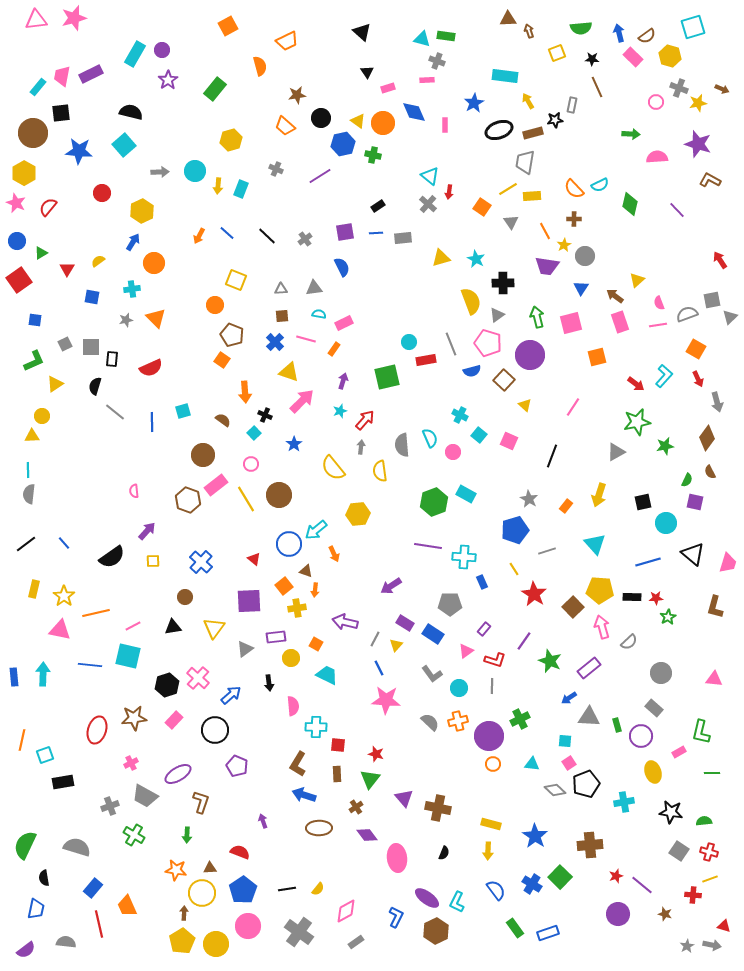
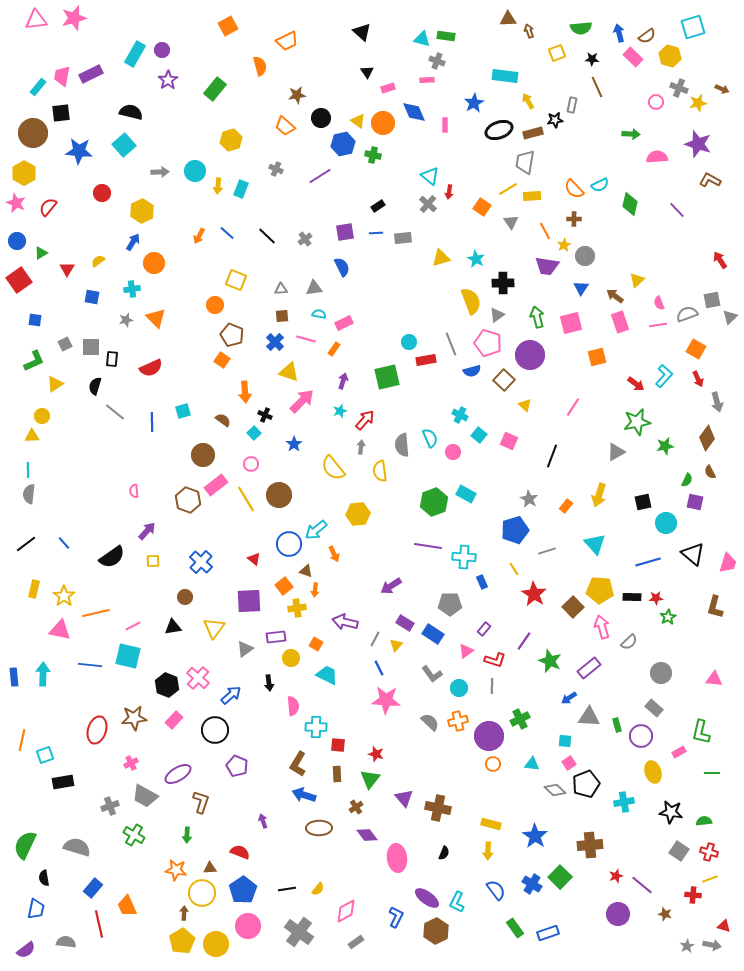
black hexagon at (167, 685): rotated 20 degrees counterclockwise
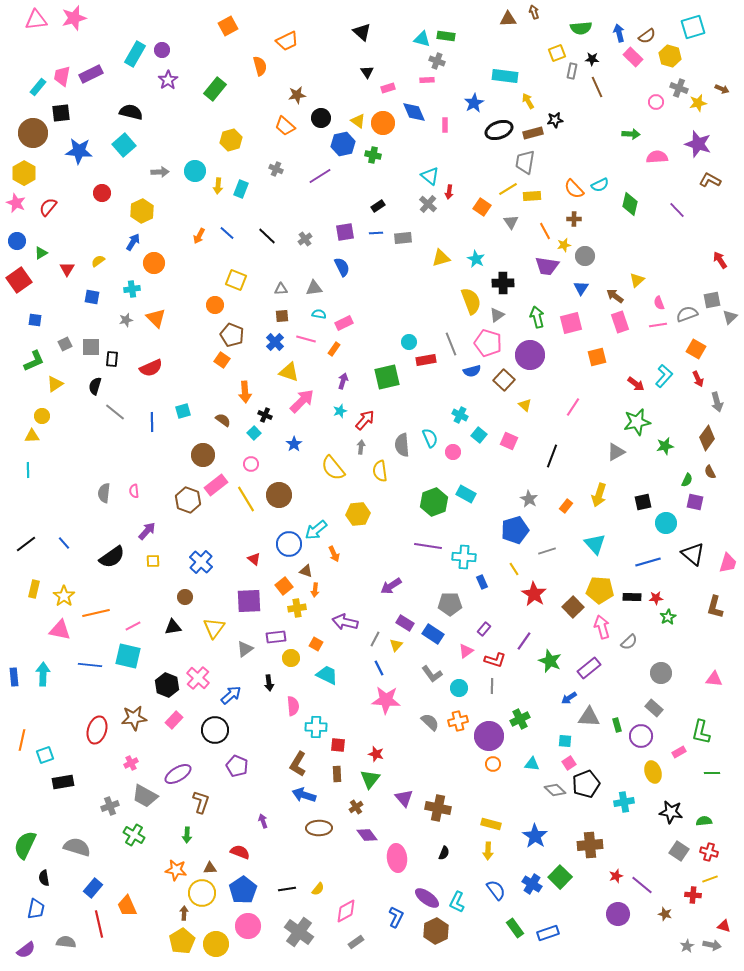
brown arrow at (529, 31): moved 5 px right, 19 px up
gray rectangle at (572, 105): moved 34 px up
yellow star at (564, 245): rotated 16 degrees clockwise
gray semicircle at (29, 494): moved 75 px right, 1 px up
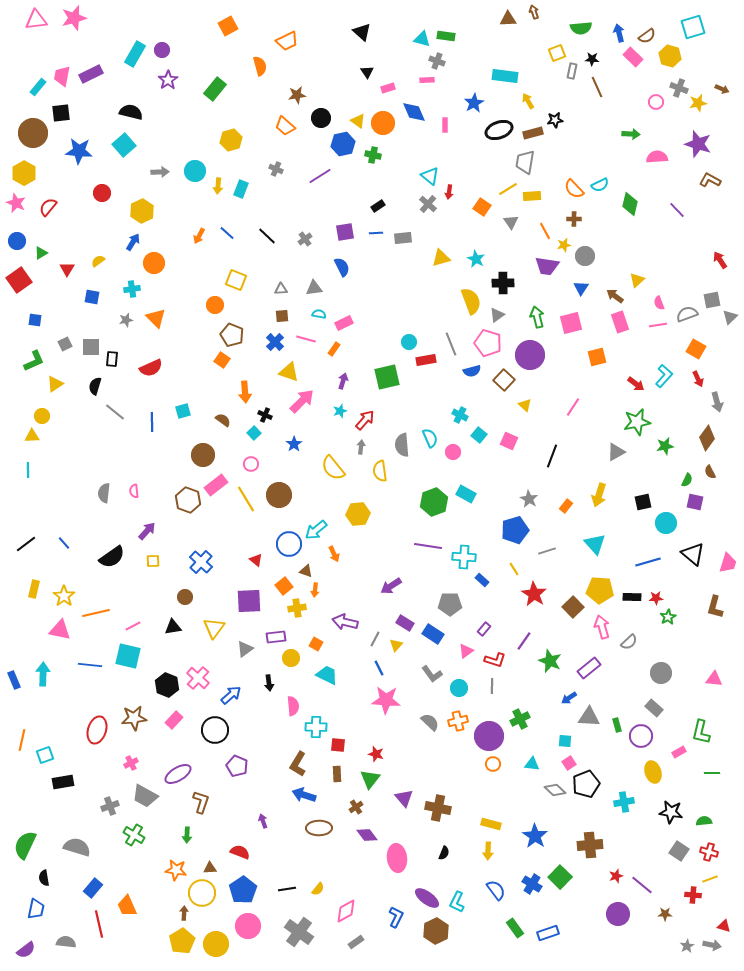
red triangle at (254, 559): moved 2 px right, 1 px down
blue rectangle at (482, 582): moved 2 px up; rotated 24 degrees counterclockwise
blue rectangle at (14, 677): moved 3 px down; rotated 18 degrees counterclockwise
brown star at (665, 914): rotated 16 degrees counterclockwise
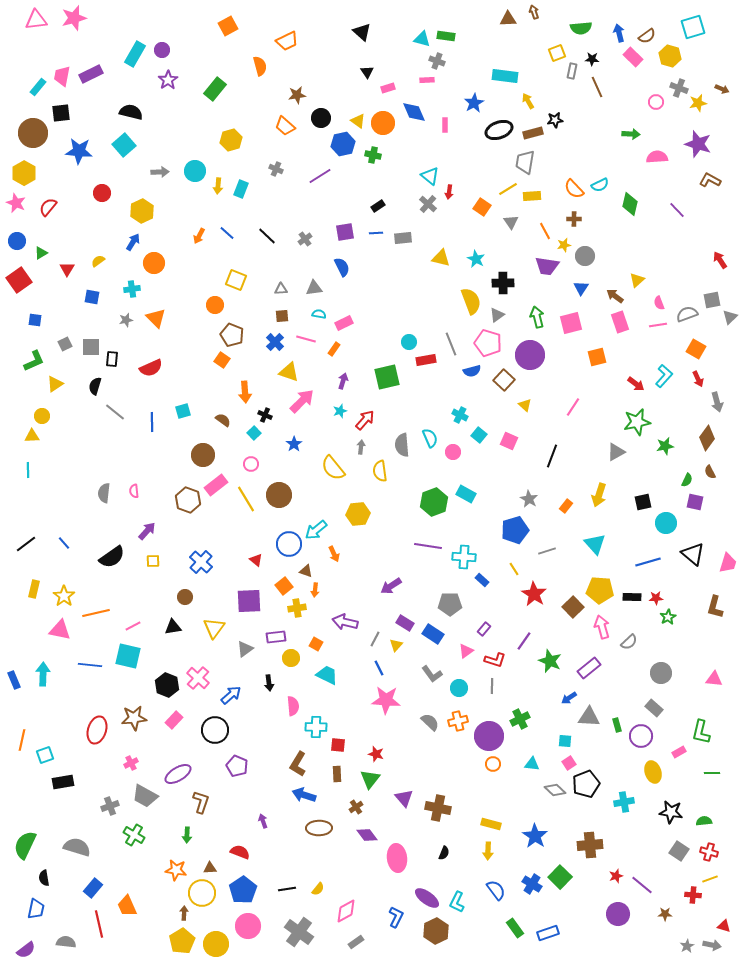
yellow triangle at (441, 258): rotated 30 degrees clockwise
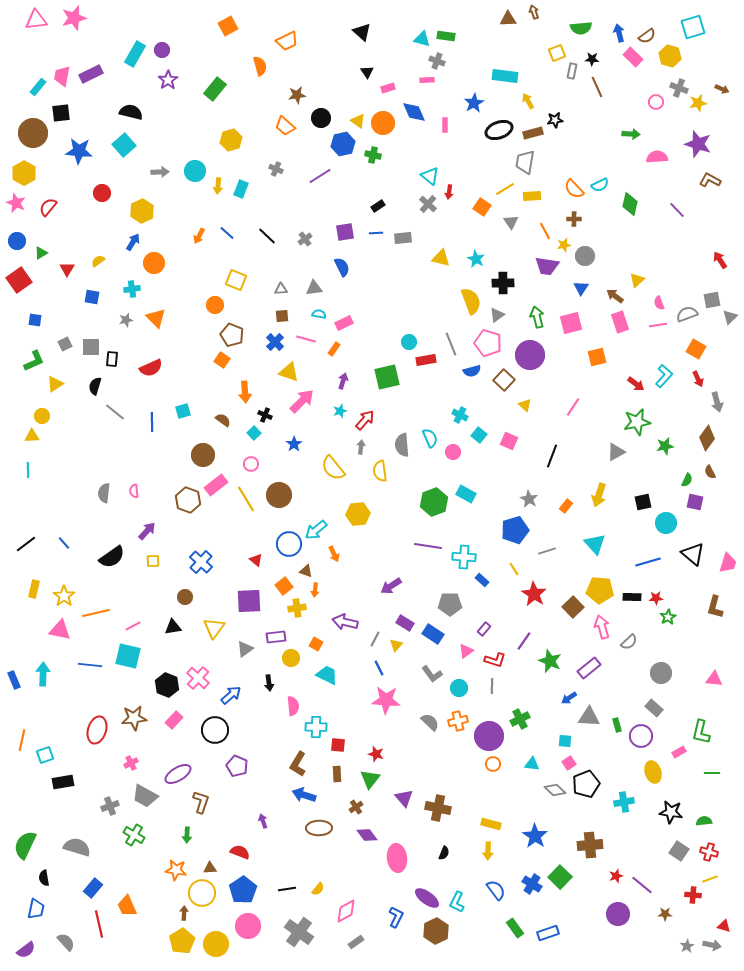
yellow line at (508, 189): moved 3 px left
gray semicircle at (66, 942): rotated 42 degrees clockwise
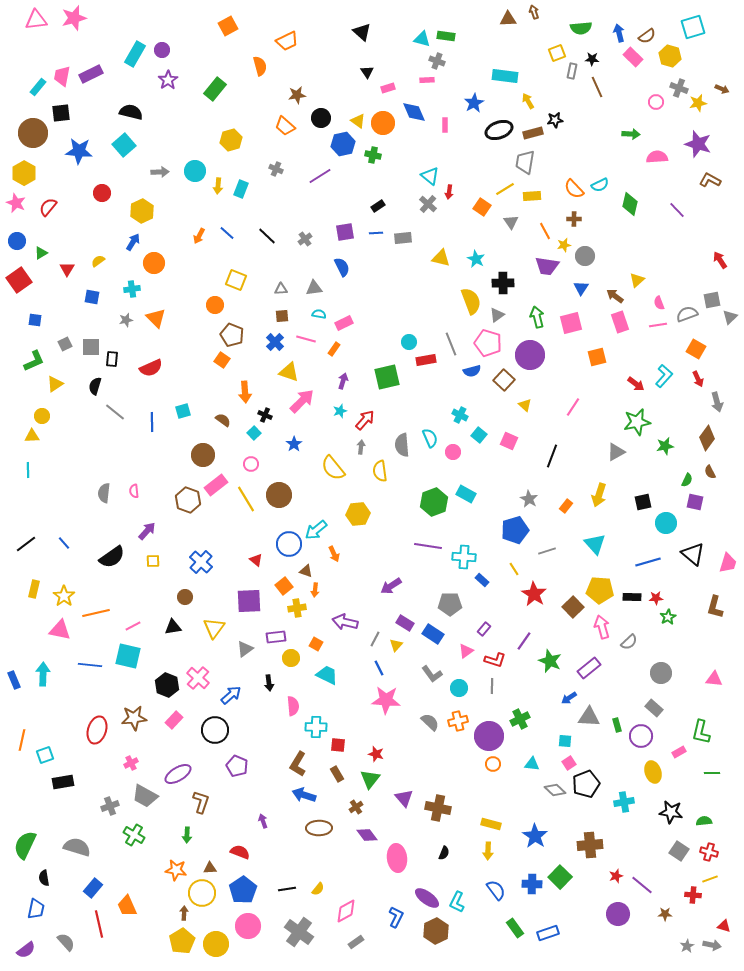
brown rectangle at (337, 774): rotated 28 degrees counterclockwise
blue cross at (532, 884): rotated 30 degrees counterclockwise
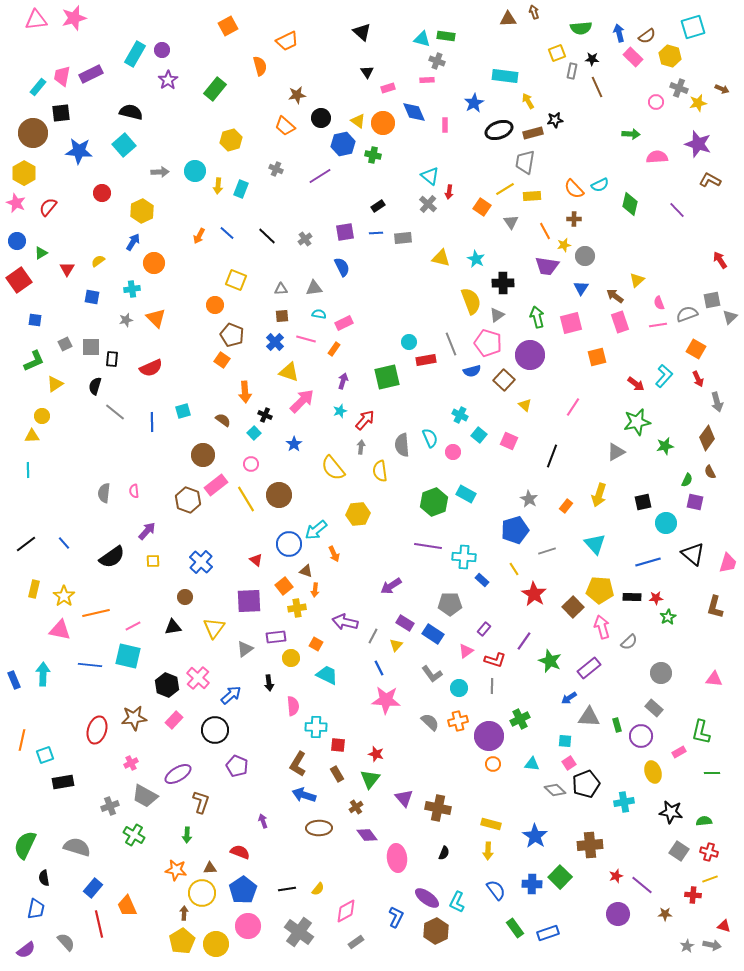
gray line at (375, 639): moved 2 px left, 3 px up
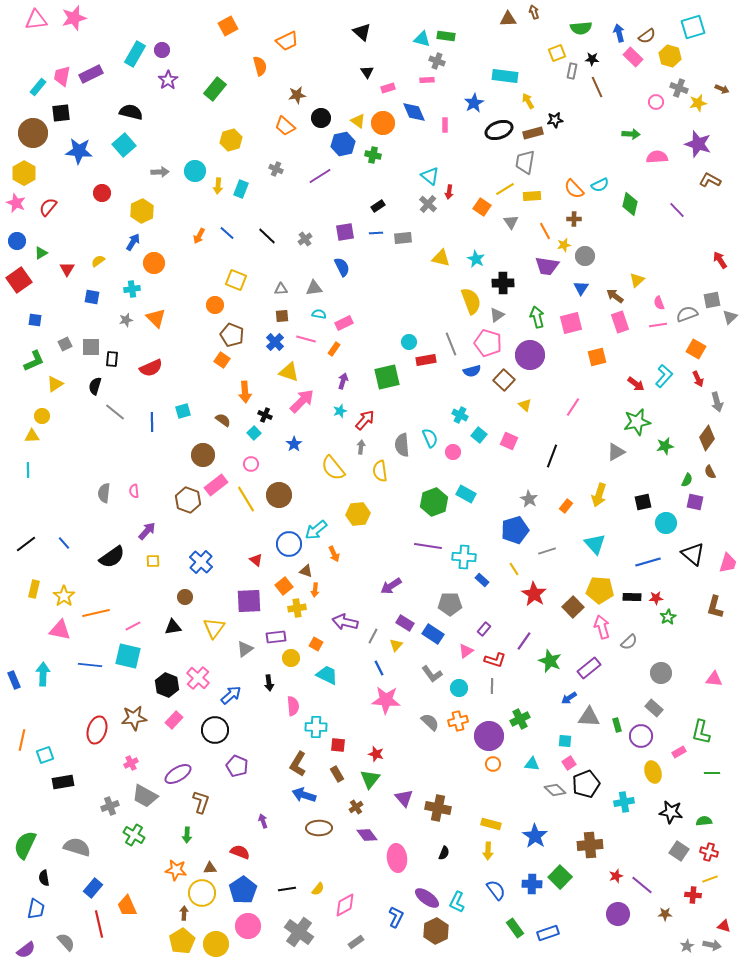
pink diamond at (346, 911): moved 1 px left, 6 px up
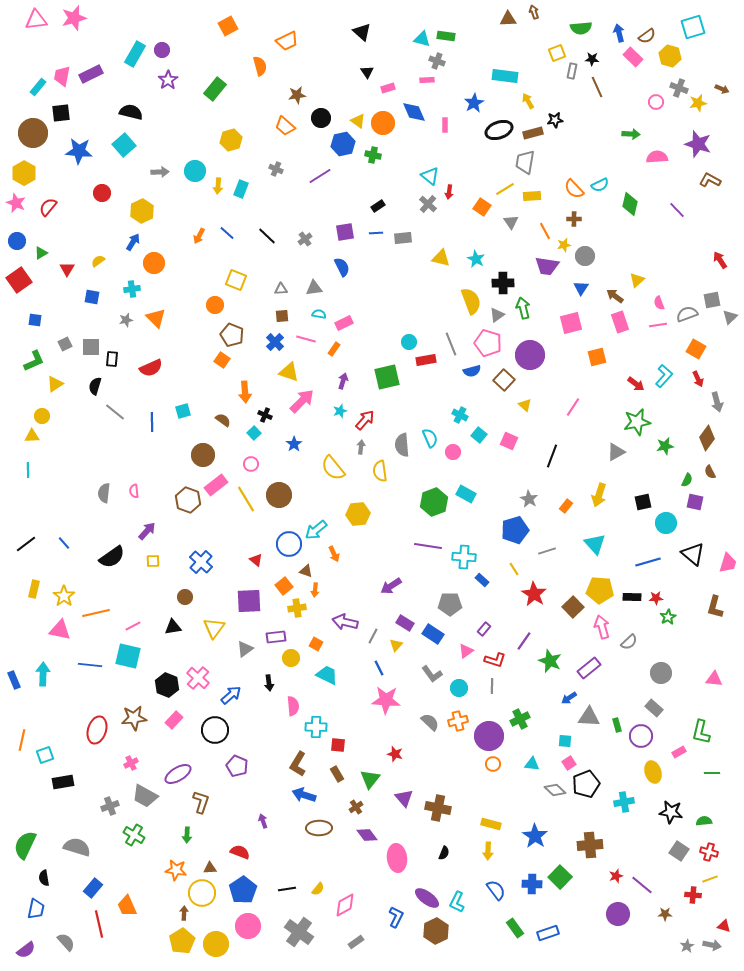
green arrow at (537, 317): moved 14 px left, 9 px up
red star at (376, 754): moved 19 px right
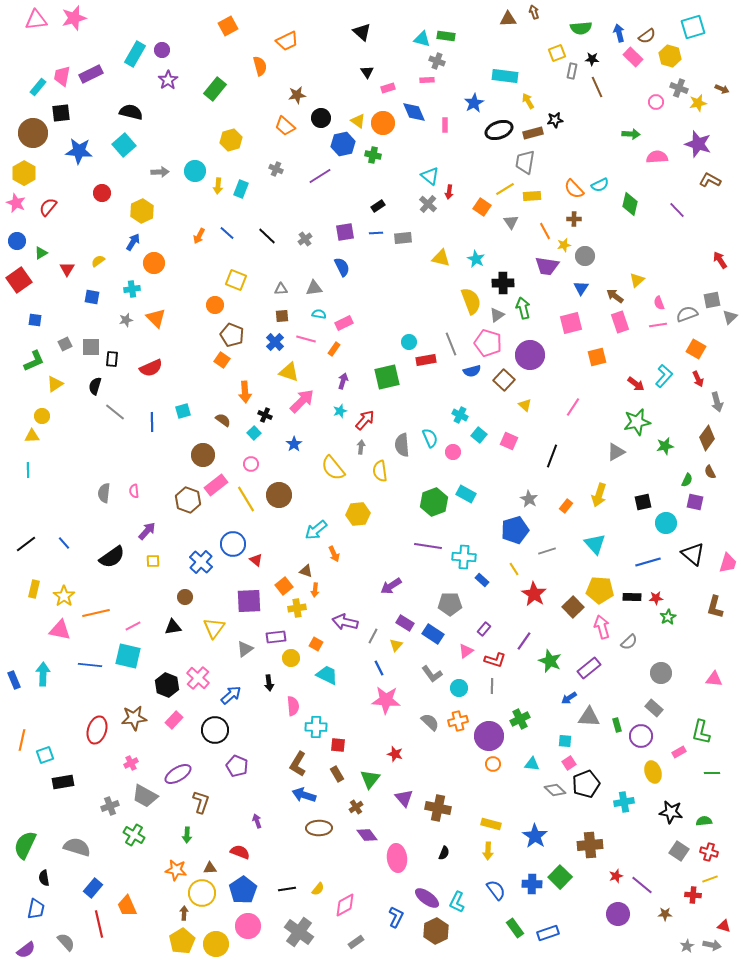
blue circle at (289, 544): moved 56 px left
purple arrow at (263, 821): moved 6 px left
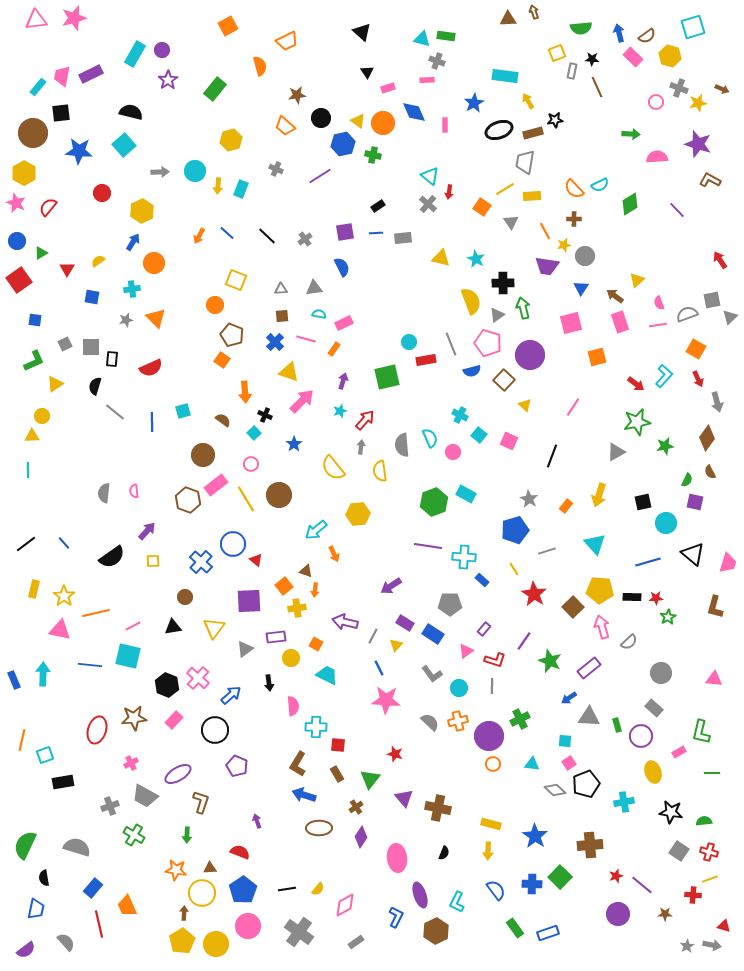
green diamond at (630, 204): rotated 45 degrees clockwise
purple diamond at (367, 835): moved 6 px left, 2 px down; rotated 70 degrees clockwise
purple ellipse at (427, 898): moved 7 px left, 3 px up; rotated 35 degrees clockwise
